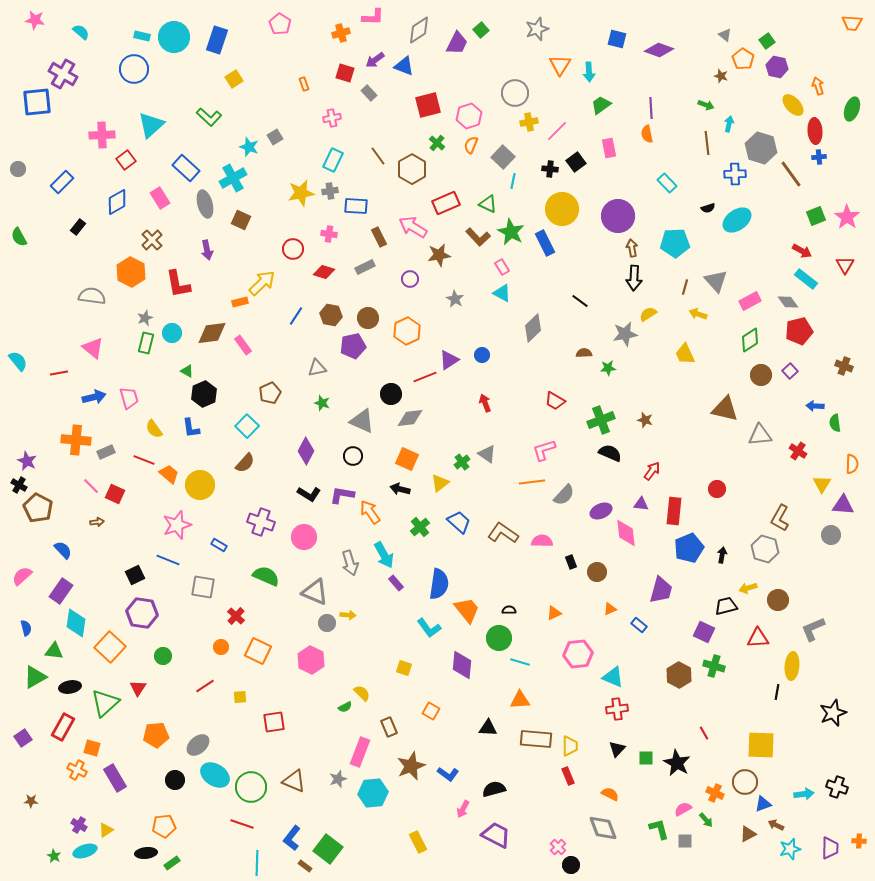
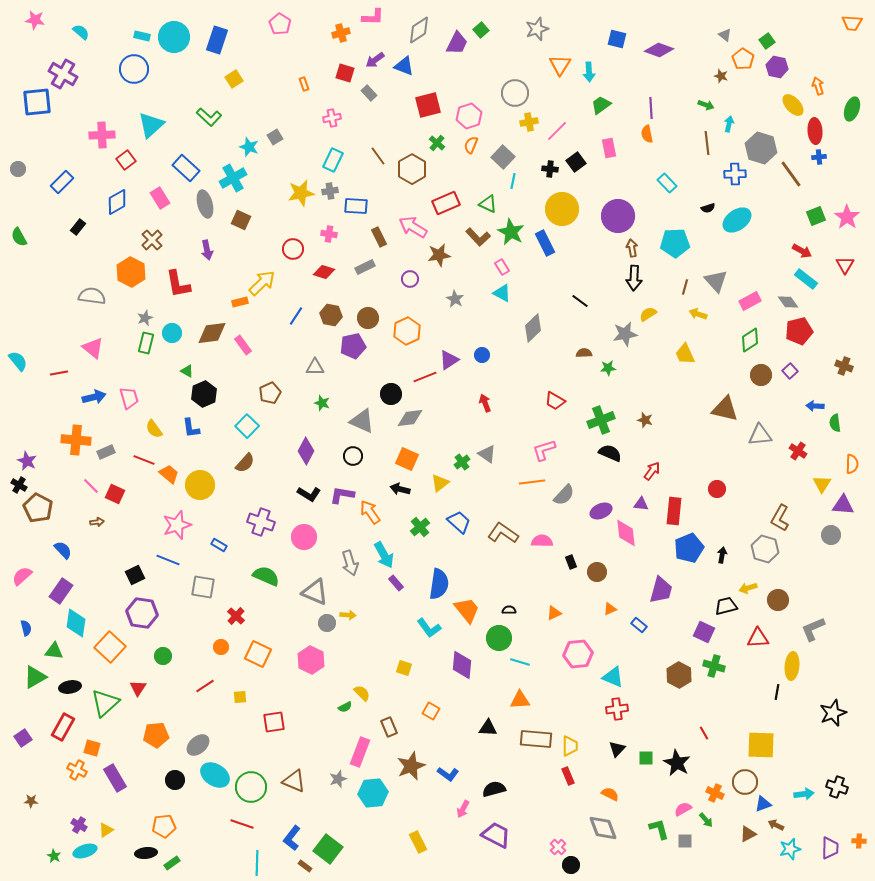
gray triangle at (317, 368): moved 2 px left, 1 px up; rotated 12 degrees clockwise
orange square at (258, 651): moved 3 px down
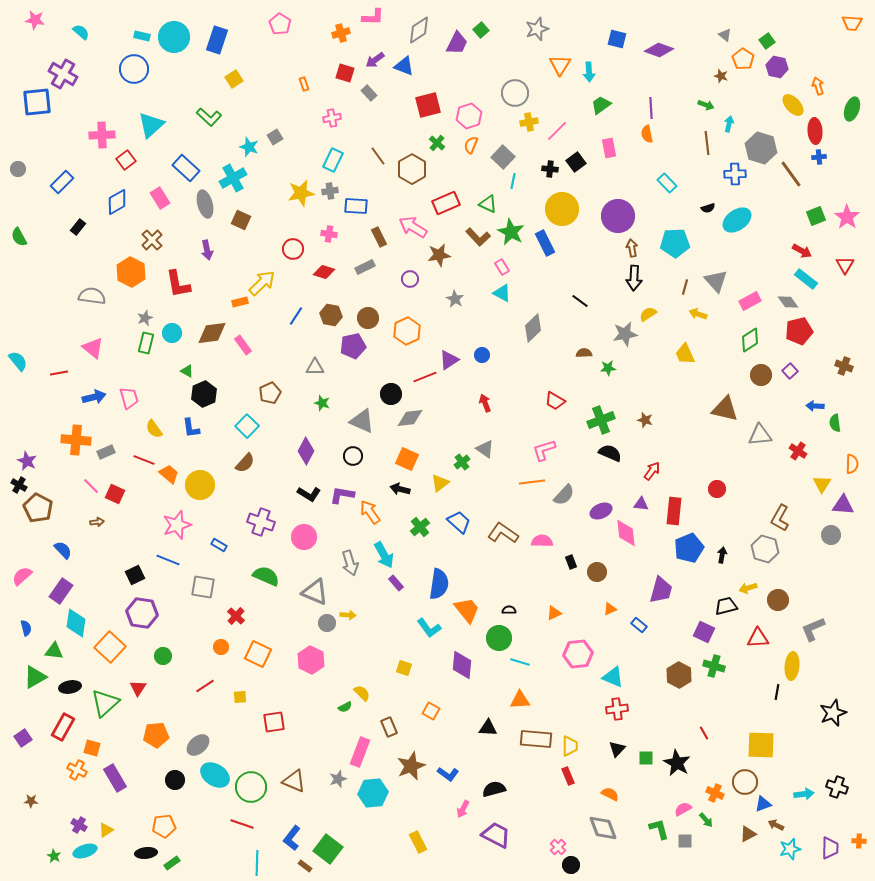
gray triangle at (487, 454): moved 2 px left, 5 px up
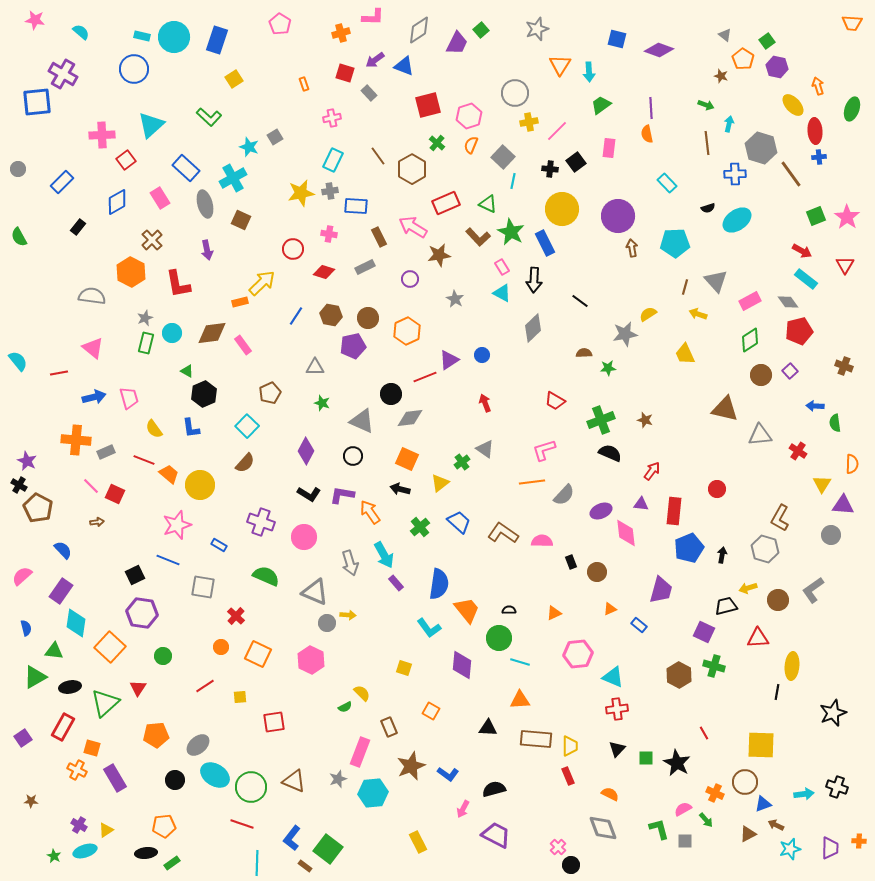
pink rectangle at (609, 148): rotated 18 degrees clockwise
black arrow at (634, 278): moved 100 px left, 2 px down
gray L-shape at (813, 629): moved 39 px up; rotated 12 degrees counterclockwise
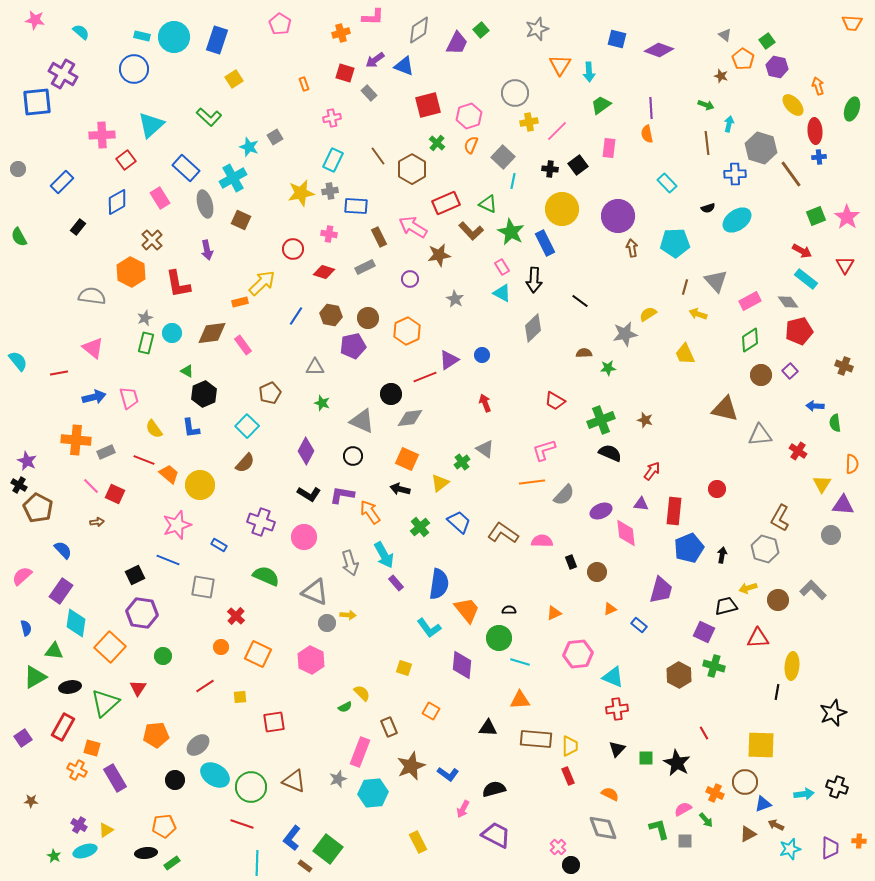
black square at (576, 162): moved 2 px right, 3 px down
brown L-shape at (478, 237): moved 7 px left, 6 px up
gray L-shape at (813, 590): rotated 80 degrees clockwise
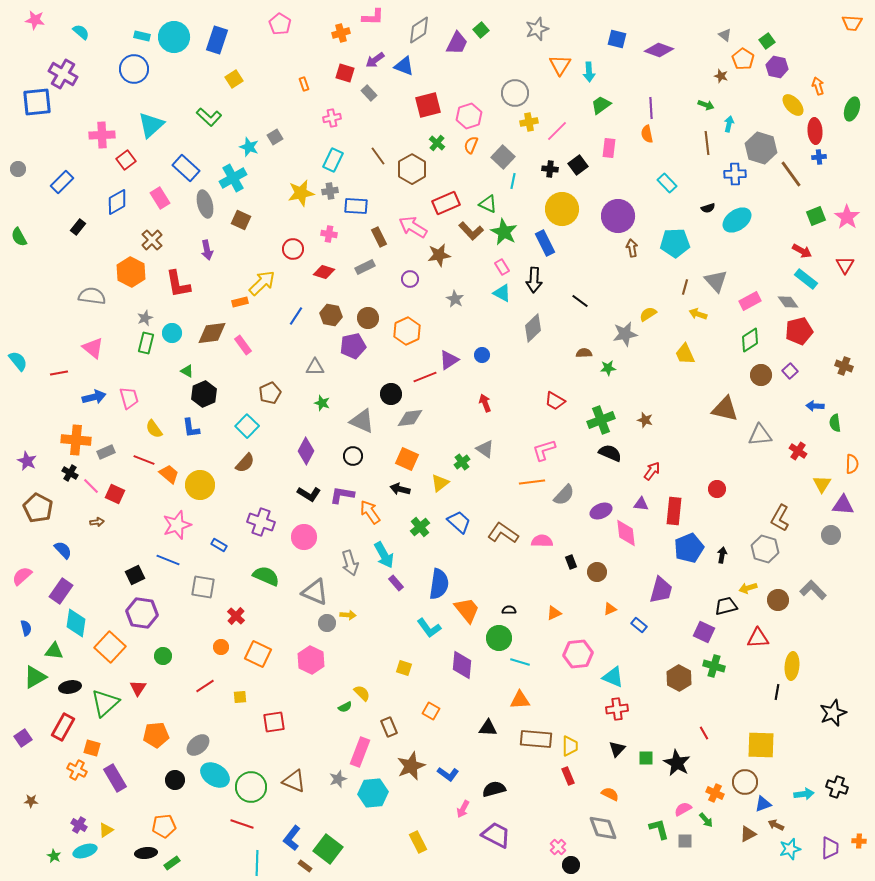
green star at (511, 232): moved 7 px left
black cross at (19, 485): moved 51 px right, 12 px up
brown hexagon at (679, 675): moved 3 px down
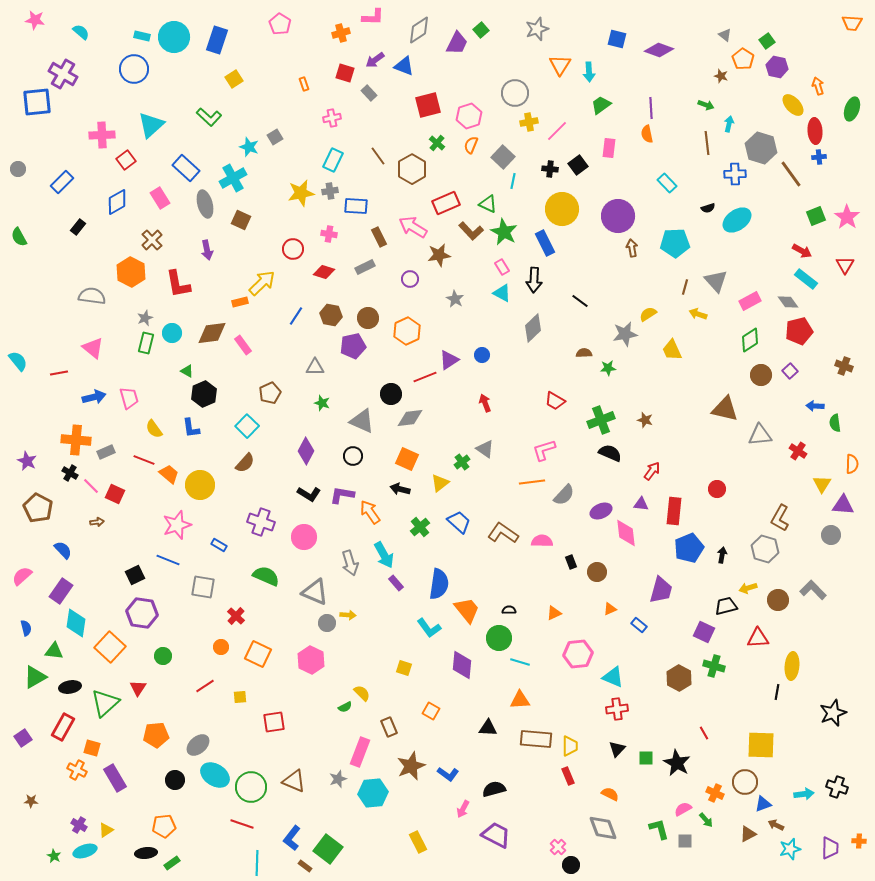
yellow trapezoid at (685, 354): moved 13 px left, 4 px up
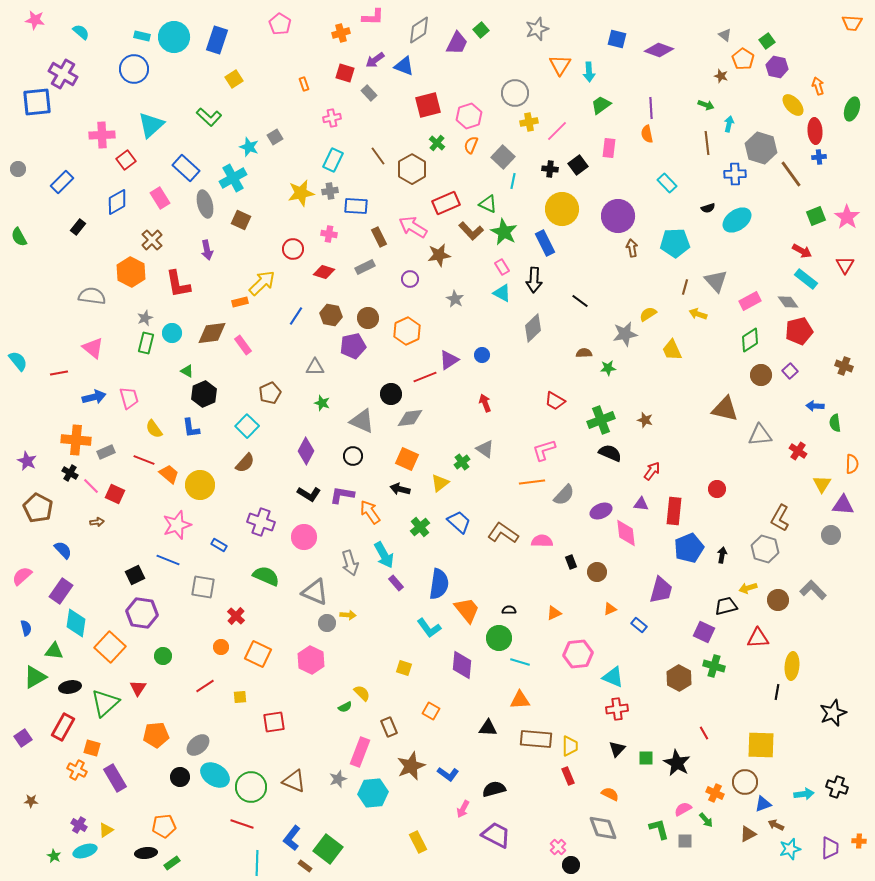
black circle at (175, 780): moved 5 px right, 3 px up
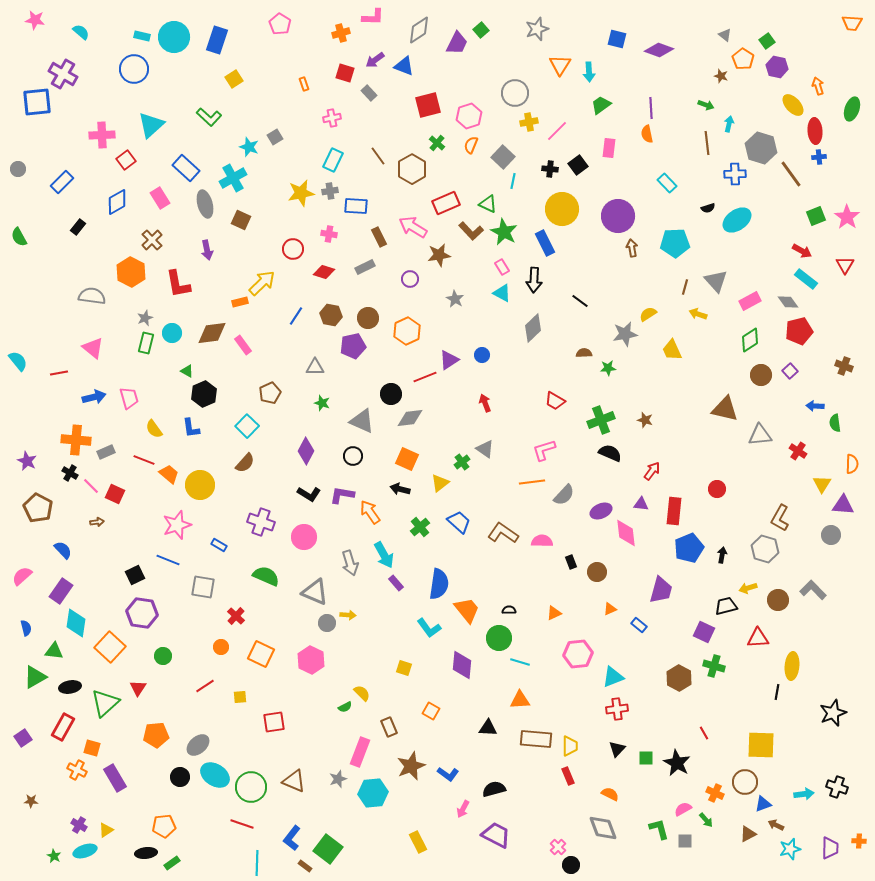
orange square at (258, 654): moved 3 px right
cyan triangle at (613, 677): rotated 45 degrees counterclockwise
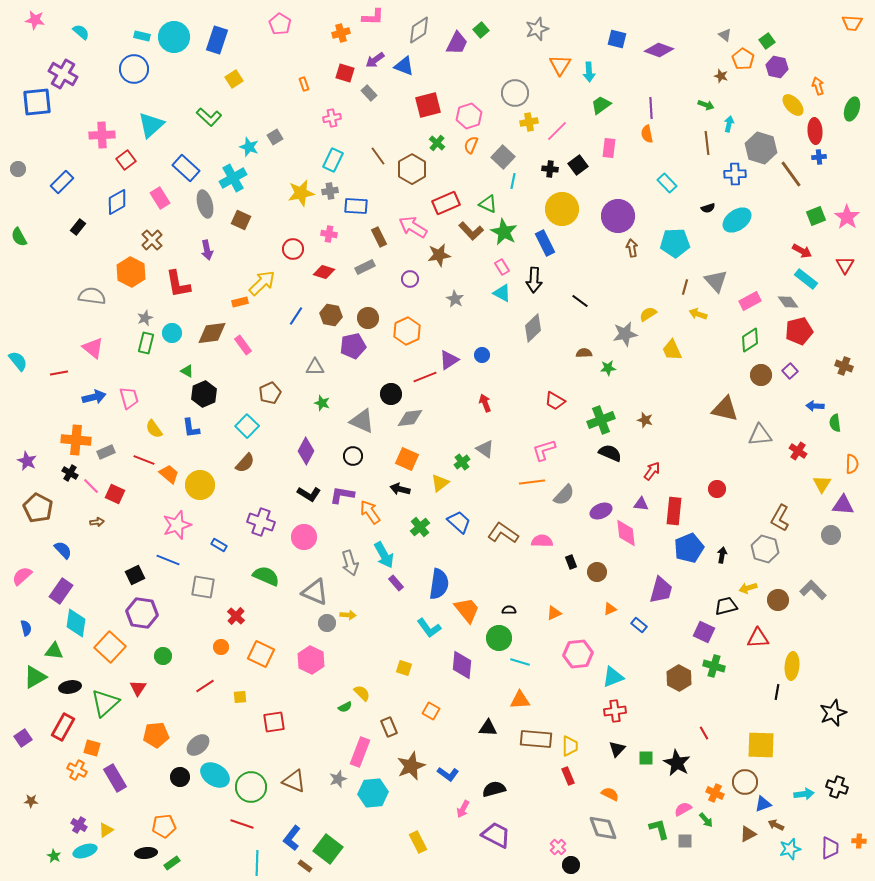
red cross at (617, 709): moved 2 px left, 2 px down
